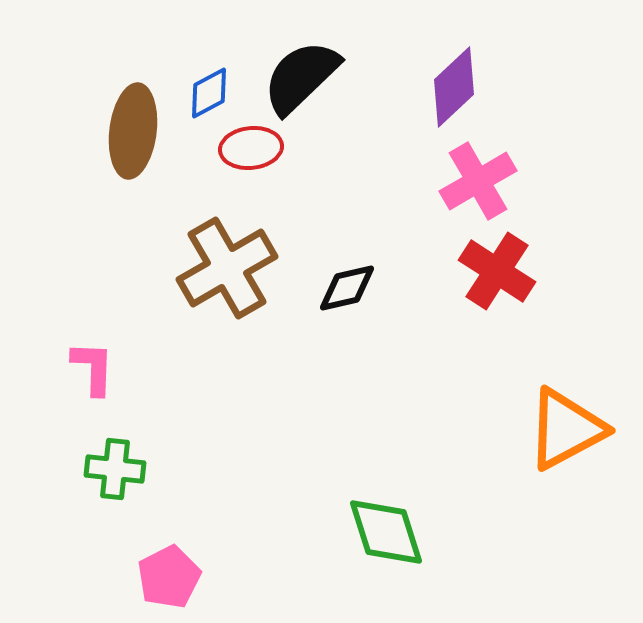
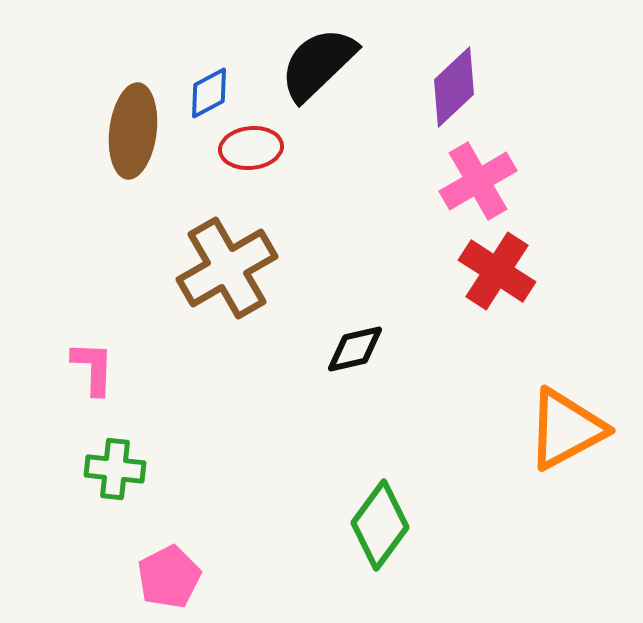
black semicircle: moved 17 px right, 13 px up
black diamond: moved 8 px right, 61 px down
green diamond: moved 6 px left, 7 px up; rotated 54 degrees clockwise
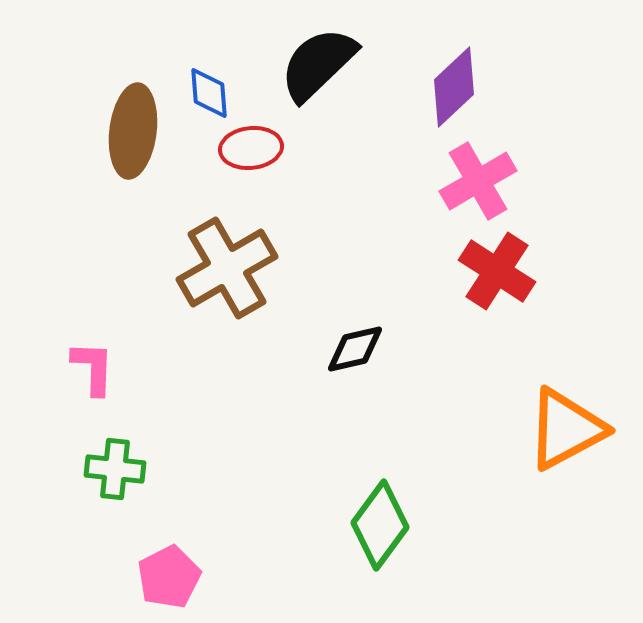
blue diamond: rotated 66 degrees counterclockwise
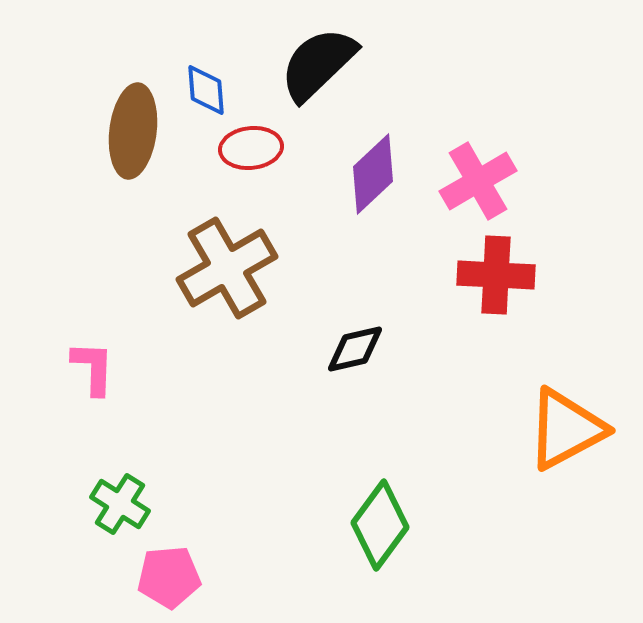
purple diamond: moved 81 px left, 87 px down
blue diamond: moved 3 px left, 3 px up
red cross: moved 1 px left, 4 px down; rotated 30 degrees counterclockwise
green cross: moved 5 px right, 35 px down; rotated 26 degrees clockwise
pink pentagon: rotated 22 degrees clockwise
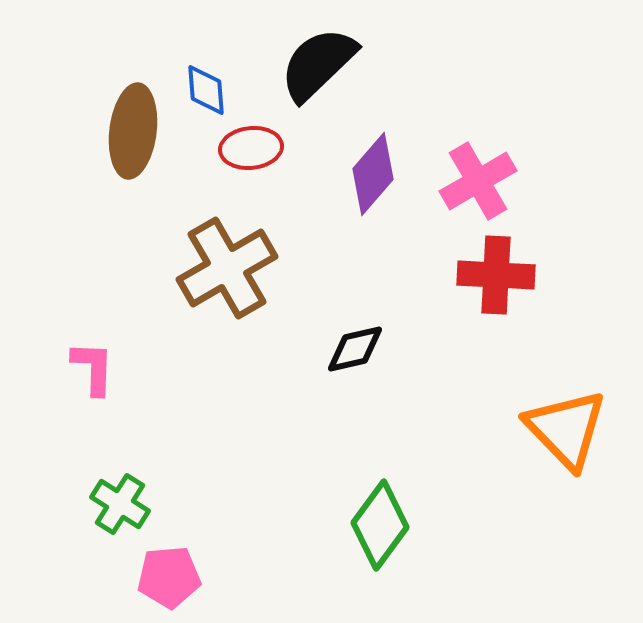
purple diamond: rotated 6 degrees counterclockwise
orange triangle: rotated 46 degrees counterclockwise
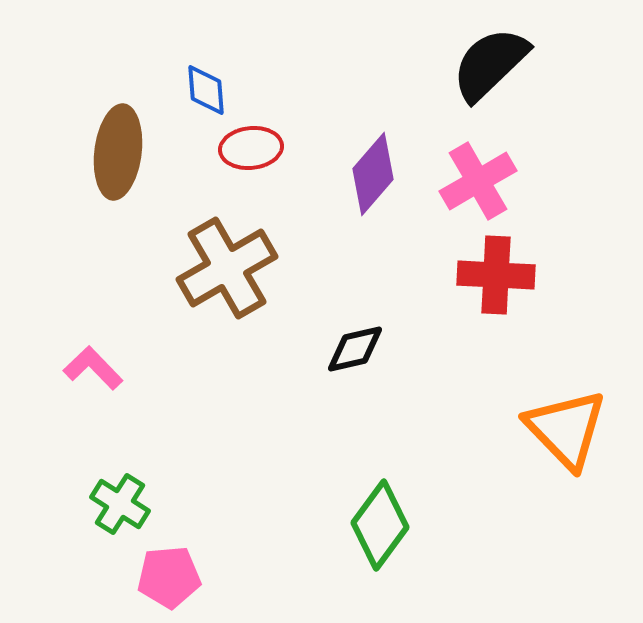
black semicircle: moved 172 px right
brown ellipse: moved 15 px left, 21 px down
pink L-shape: rotated 46 degrees counterclockwise
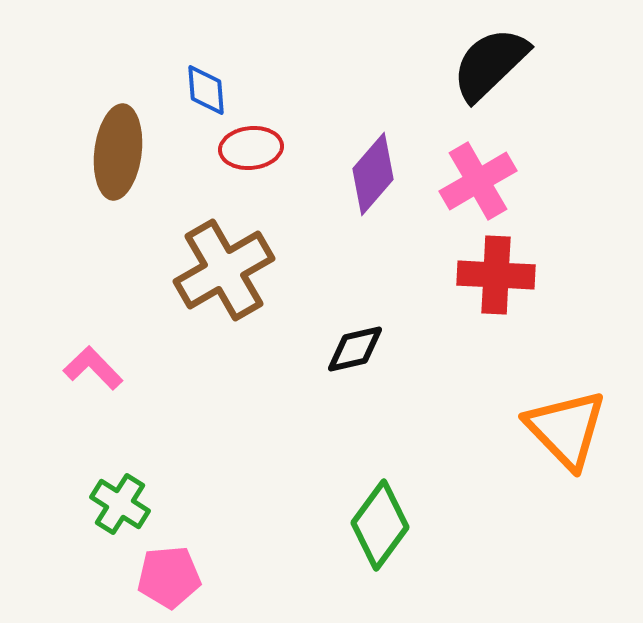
brown cross: moved 3 px left, 2 px down
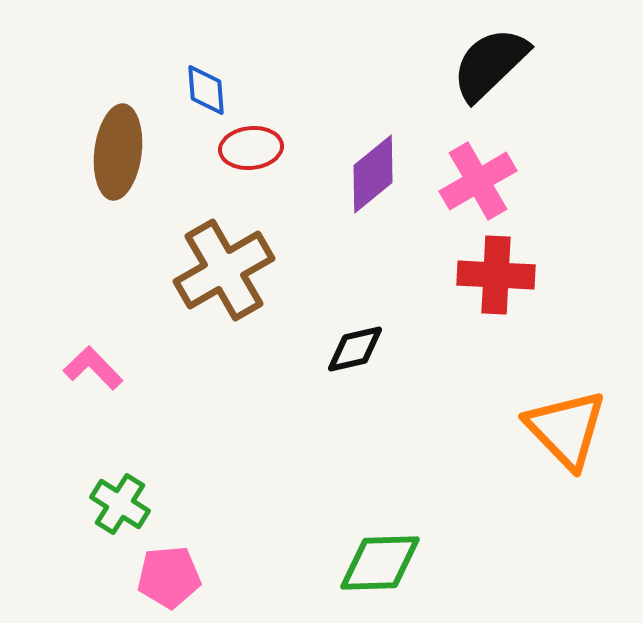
purple diamond: rotated 10 degrees clockwise
green diamond: moved 38 px down; rotated 52 degrees clockwise
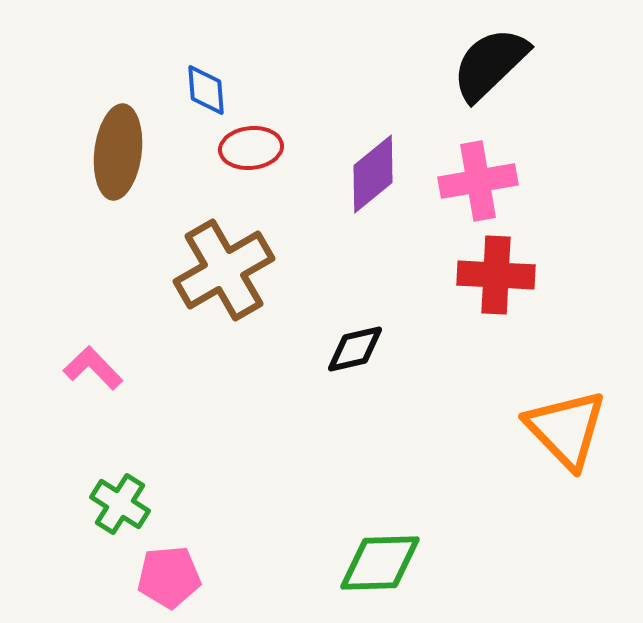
pink cross: rotated 20 degrees clockwise
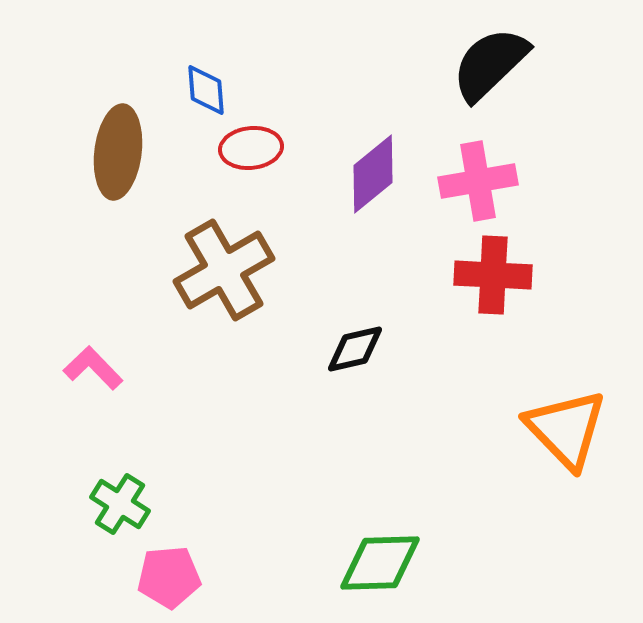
red cross: moved 3 px left
